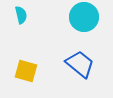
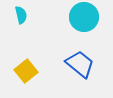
yellow square: rotated 35 degrees clockwise
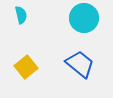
cyan circle: moved 1 px down
yellow square: moved 4 px up
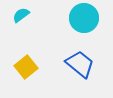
cyan semicircle: rotated 114 degrees counterclockwise
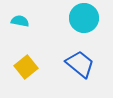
cyan semicircle: moved 1 px left, 6 px down; rotated 48 degrees clockwise
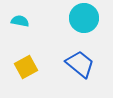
yellow square: rotated 10 degrees clockwise
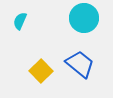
cyan semicircle: rotated 78 degrees counterclockwise
yellow square: moved 15 px right, 4 px down; rotated 15 degrees counterclockwise
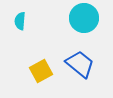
cyan semicircle: rotated 18 degrees counterclockwise
yellow square: rotated 15 degrees clockwise
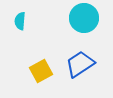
blue trapezoid: rotated 72 degrees counterclockwise
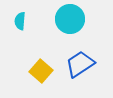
cyan circle: moved 14 px left, 1 px down
yellow square: rotated 20 degrees counterclockwise
